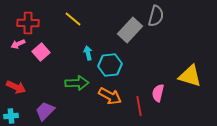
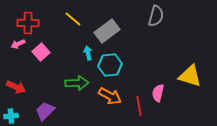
gray rectangle: moved 23 px left, 1 px down; rotated 10 degrees clockwise
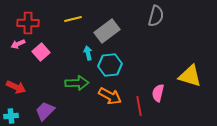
yellow line: rotated 54 degrees counterclockwise
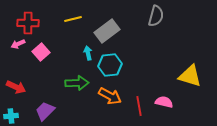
pink semicircle: moved 6 px right, 9 px down; rotated 90 degrees clockwise
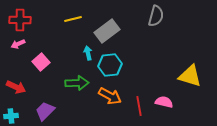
red cross: moved 8 px left, 3 px up
pink square: moved 10 px down
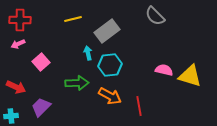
gray semicircle: moved 1 px left; rotated 120 degrees clockwise
pink semicircle: moved 32 px up
purple trapezoid: moved 4 px left, 4 px up
